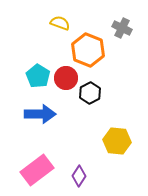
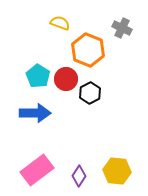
red circle: moved 1 px down
blue arrow: moved 5 px left, 1 px up
yellow hexagon: moved 30 px down
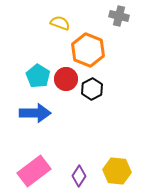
gray cross: moved 3 px left, 12 px up; rotated 12 degrees counterclockwise
black hexagon: moved 2 px right, 4 px up
pink rectangle: moved 3 px left, 1 px down
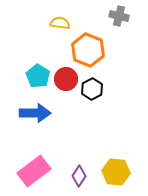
yellow semicircle: rotated 12 degrees counterclockwise
yellow hexagon: moved 1 px left, 1 px down
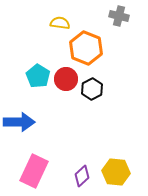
orange hexagon: moved 2 px left, 2 px up
blue arrow: moved 16 px left, 9 px down
pink rectangle: rotated 28 degrees counterclockwise
purple diamond: moved 3 px right; rotated 15 degrees clockwise
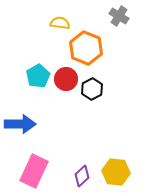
gray cross: rotated 18 degrees clockwise
cyan pentagon: rotated 10 degrees clockwise
blue arrow: moved 1 px right, 2 px down
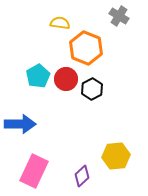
yellow hexagon: moved 16 px up; rotated 12 degrees counterclockwise
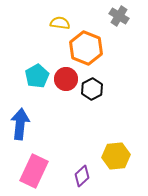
cyan pentagon: moved 1 px left
blue arrow: rotated 84 degrees counterclockwise
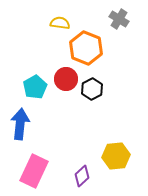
gray cross: moved 3 px down
cyan pentagon: moved 2 px left, 11 px down
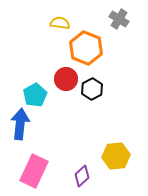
cyan pentagon: moved 8 px down
